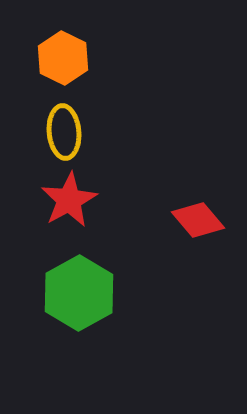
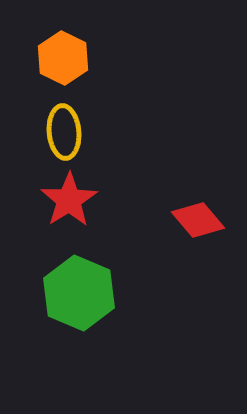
red star: rotated 4 degrees counterclockwise
green hexagon: rotated 8 degrees counterclockwise
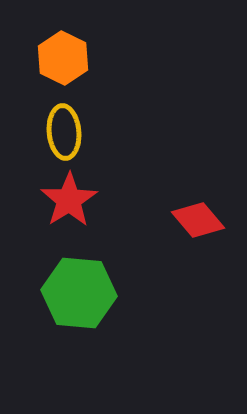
green hexagon: rotated 18 degrees counterclockwise
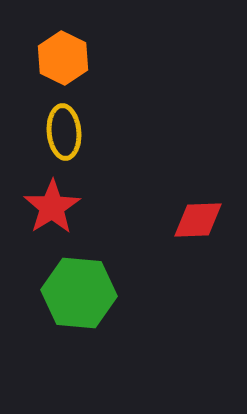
red star: moved 17 px left, 7 px down
red diamond: rotated 52 degrees counterclockwise
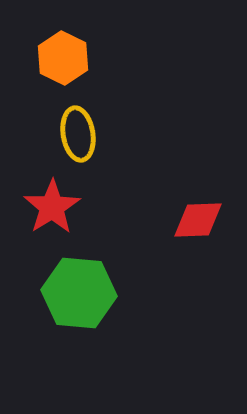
yellow ellipse: moved 14 px right, 2 px down; rotated 4 degrees counterclockwise
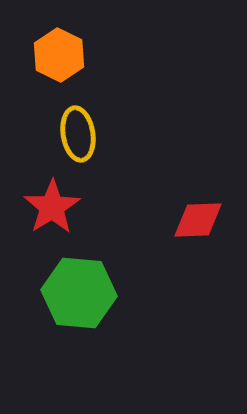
orange hexagon: moved 4 px left, 3 px up
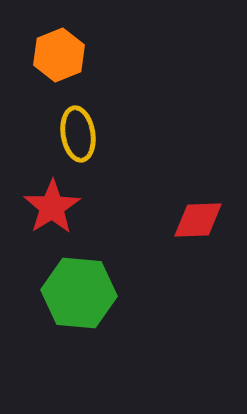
orange hexagon: rotated 12 degrees clockwise
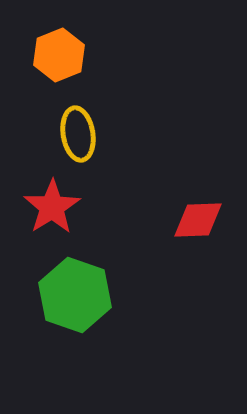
green hexagon: moved 4 px left, 2 px down; rotated 14 degrees clockwise
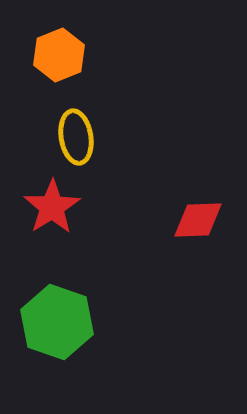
yellow ellipse: moved 2 px left, 3 px down
green hexagon: moved 18 px left, 27 px down
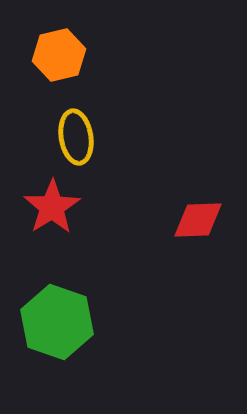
orange hexagon: rotated 9 degrees clockwise
